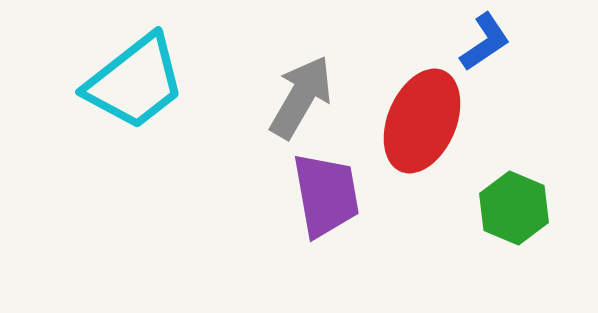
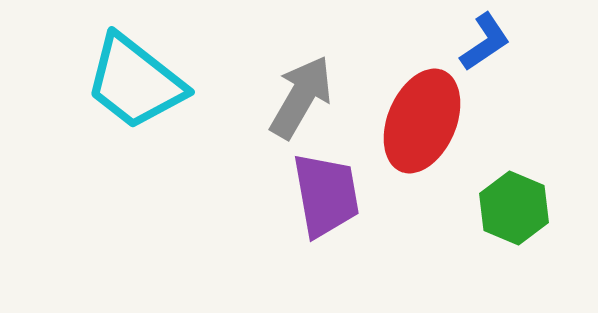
cyan trapezoid: rotated 76 degrees clockwise
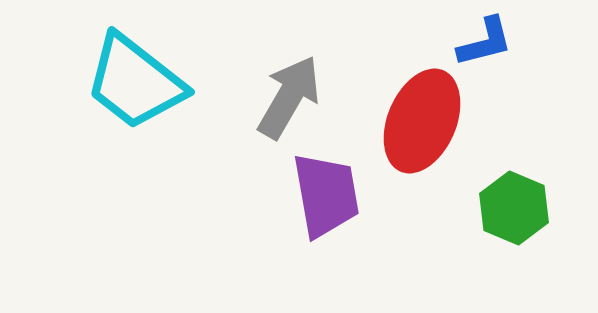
blue L-shape: rotated 20 degrees clockwise
gray arrow: moved 12 px left
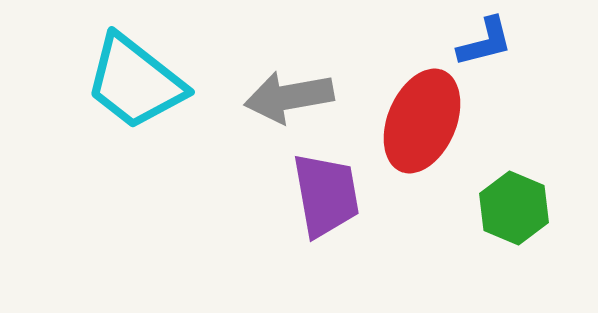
gray arrow: rotated 130 degrees counterclockwise
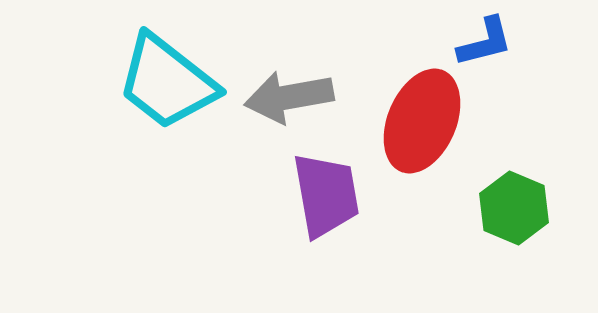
cyan trapezoid: moved 32 px right
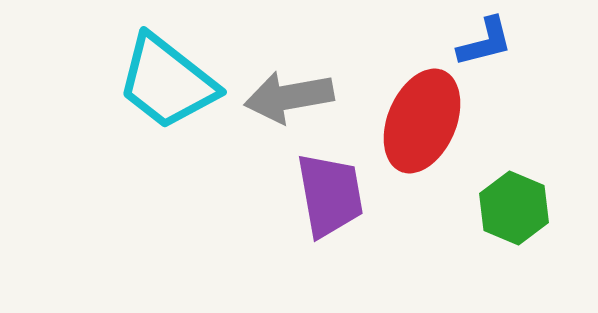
purple trapezoid: moved 4 px right
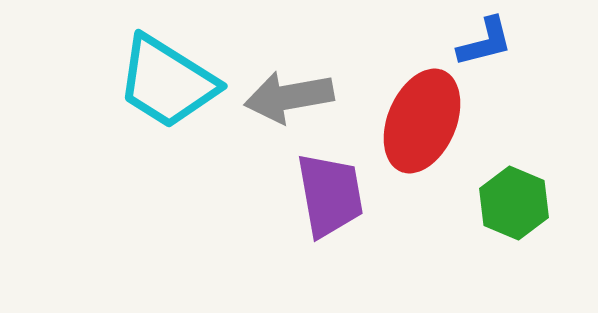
cyan trapezoid: rotated 6 degrees counterclockwise
green hexagon: moved 5 px up
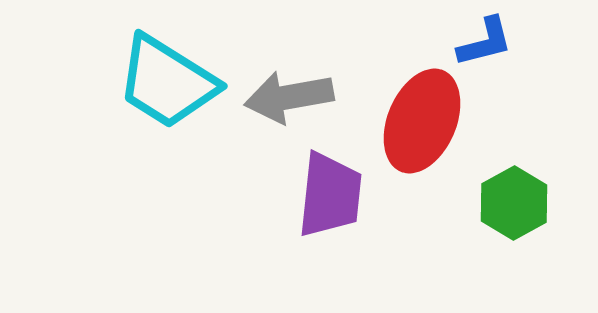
purple trapezoid: rotated 16 degrees clockwise
green hexagon: rotated 8 degrees clockwise
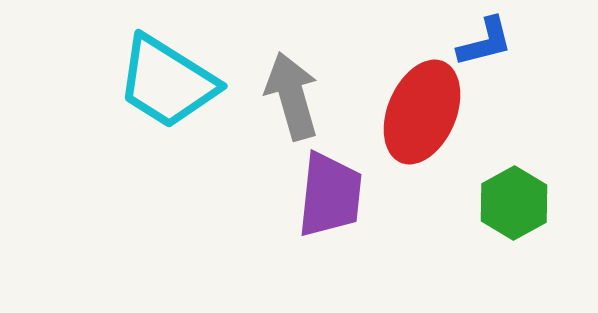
gray arrow: moved 3 px right, 1 px up; rotated 84 degrees clockwise
red ellipse: moved 9 px up
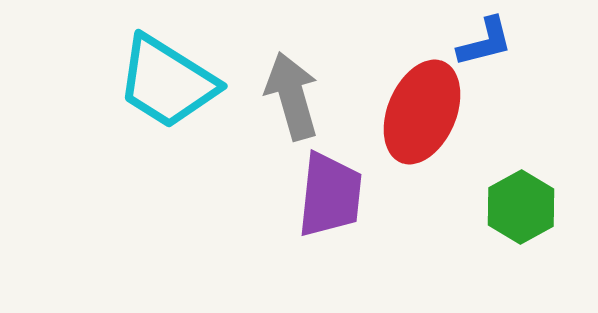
green hexagon: moved 7 px right, 4 px down
